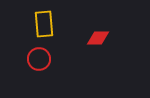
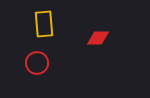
red circle: moved 2 px left, 4 px down
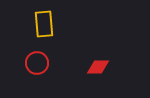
red diamond: moved 29 px down
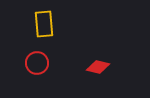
red diamond: rotated 15 degrees clockwise
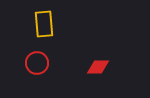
red diamond: rotated 15 degrees counterclockwise
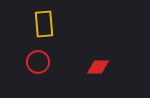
red circle: moved 1 px right, 1 px up
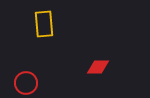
red circle: moved 12 px left, 21 px down
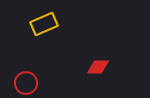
yellow rectangle: rotated 72 degrees clockwise
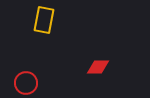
yellow rectangle: moved 4 px up; rotated 56 degrees counterclockwise
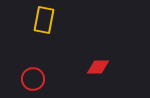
red circle: moved 7 px right, 4 px up
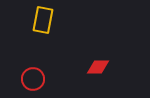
yellow rectangle: moved 1 px left
